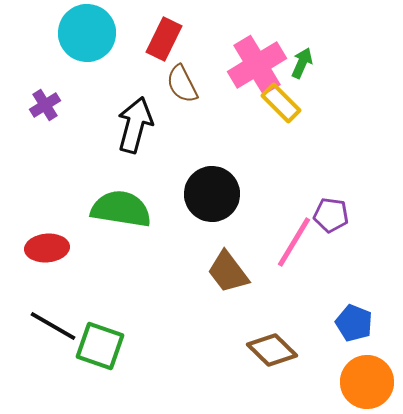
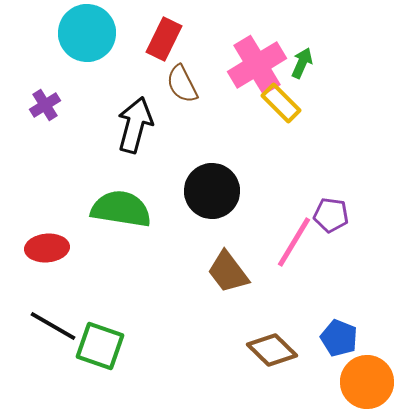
black circle: moved 3 px up
blue pentagon: moved 15 px left, 15 px down
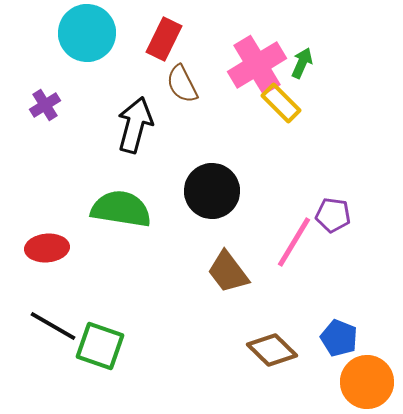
purple pentagon: moved 2 px right
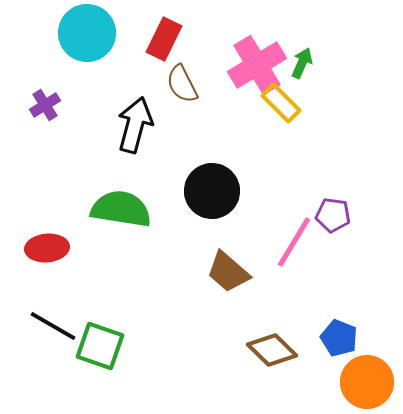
brown trapezoid: rotated 12 degrees counterclockwise
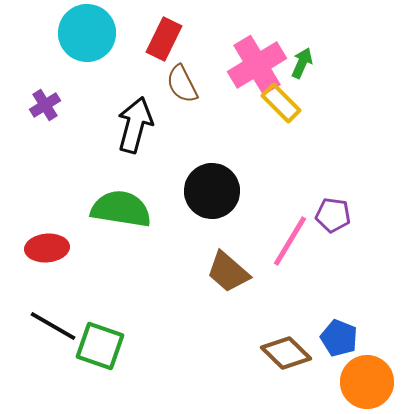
pink line: moved 4 px left, 1 px up
brown diamond: moved 14 px right, 3 px down
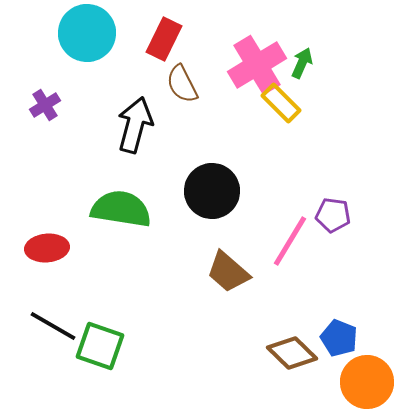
brown diamond: moved 6 px right
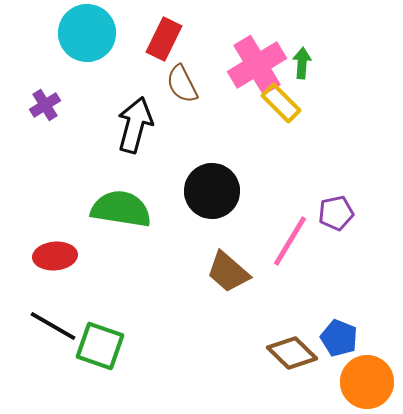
green arrow: rotated 20 degrees counterclockwise
purple pentagon: moved 3 px right, 2 px up; rotated 20 degrees counterclockwise
red ellipse: moved 8 px right, 8 px down
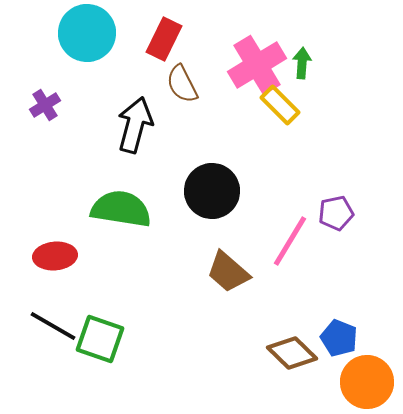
yellow rectangle: moved 1 px left, 2 px down
green square: moved 7 px up
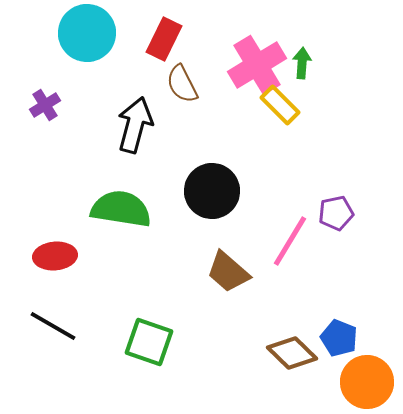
green square: moved 49 px right, 3 px down
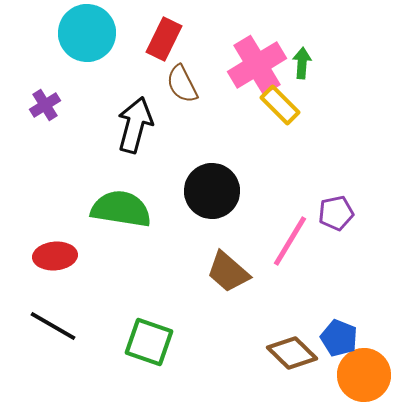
orange circle: moved 3 px left, 7 px up
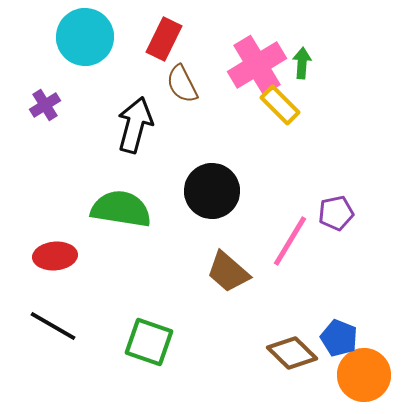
cyan circle: moved 2 px left, 4 px down
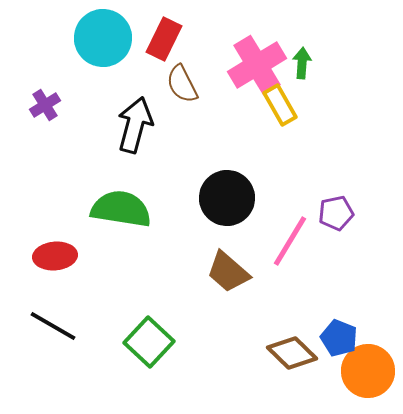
cyan circle: moved 18 px right, 1 px down
yellow rectangle: rotated 15 degrees clockwise
black circle: moved 15 px right, 7 px down
green square: rotated 24 degrees clockwise
orange circle: moved 4 px right, 4 px up
